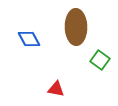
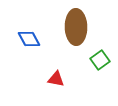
green square: rotated 18 degrees clockwise
red triangle: moved 10 px up
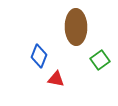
blue diamond: moved 10 px right, 17 px down; rotated 50 degrees clockwise
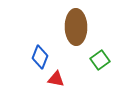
blue diamond: moved 1 px right, 1 px down
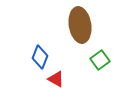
brown ellipse: moved 4 px right, 2 px up; rotated 8 degrees counterclockwise
red triangle: rotated 18 degrees clockwise
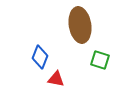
green square: rotated 36 degrees counterclockwise
red triangle: rotated 18 degrees counterclockwise
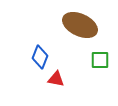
brown ellipse: rotated 56 degrees counterclockwise
green square: rotated 18 degrees counterclockwise
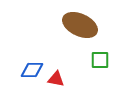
blue diamond: moved 8 px left, 13 px down; rotated 70 degrees clockwise
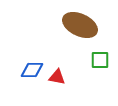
red triangle: moved 1 px right, 2 px up
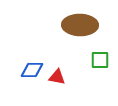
brown ellipse: rotated 24 degrees counterclockwise
